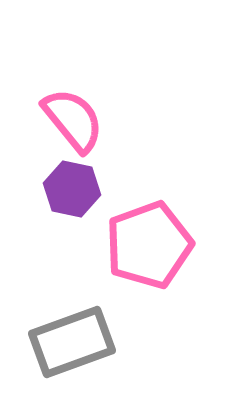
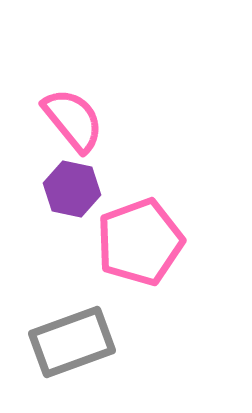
pink pentagon: moved 9 px left, 3 px up
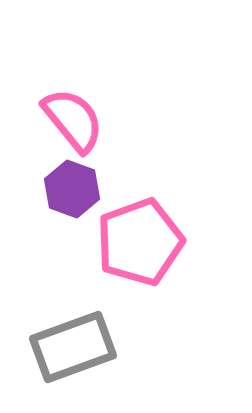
purple hexagon: rotated 8 degrees clockwise
gray rectangle: moved 1 px right, 5 px down
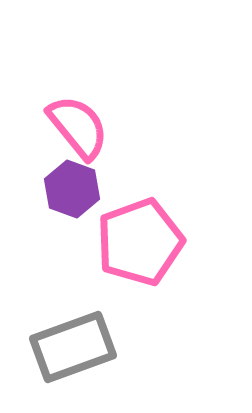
pink semicircle: moved 5 px right, 7 px down
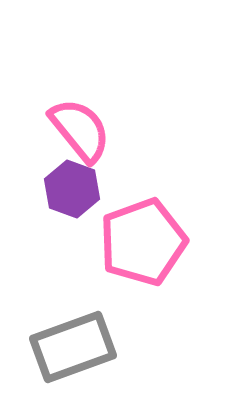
pink semicircle: moved 2 px right, 3 px down
pink pentagon: moved 3 px right
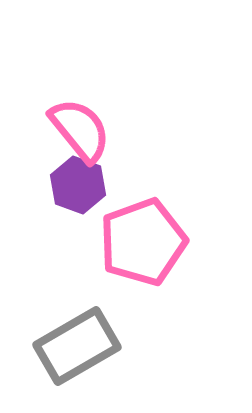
purple hexagon: moved 6 px right, 4 px up
gray rectangle: moved 4 px right, 1 px up; rotated 10 degrees counterclockwise
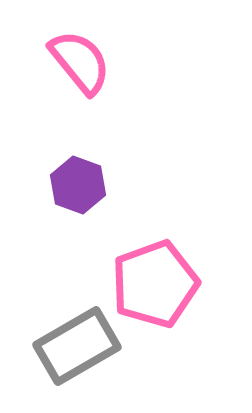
pink semicircle: moved 68 px up
pink pentagon: moved 12 px right, 42 px down
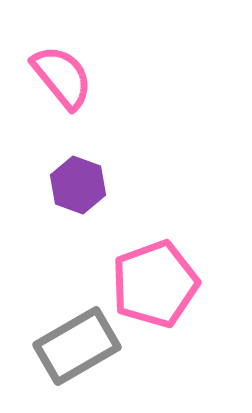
pink semicircle: moved 18 px left, 15 px down
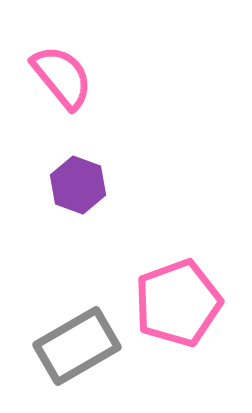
pink pentagon: moved 23 px right, 19 px down
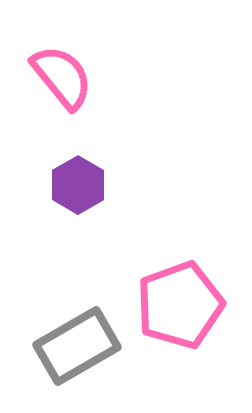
purple hexagon: rotated 10 degrees clockwise
pink pentagon: moved 2 px right, 2 px down
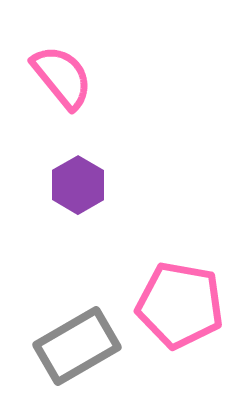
pink pentagon: rotated 30 degrees clockwise
